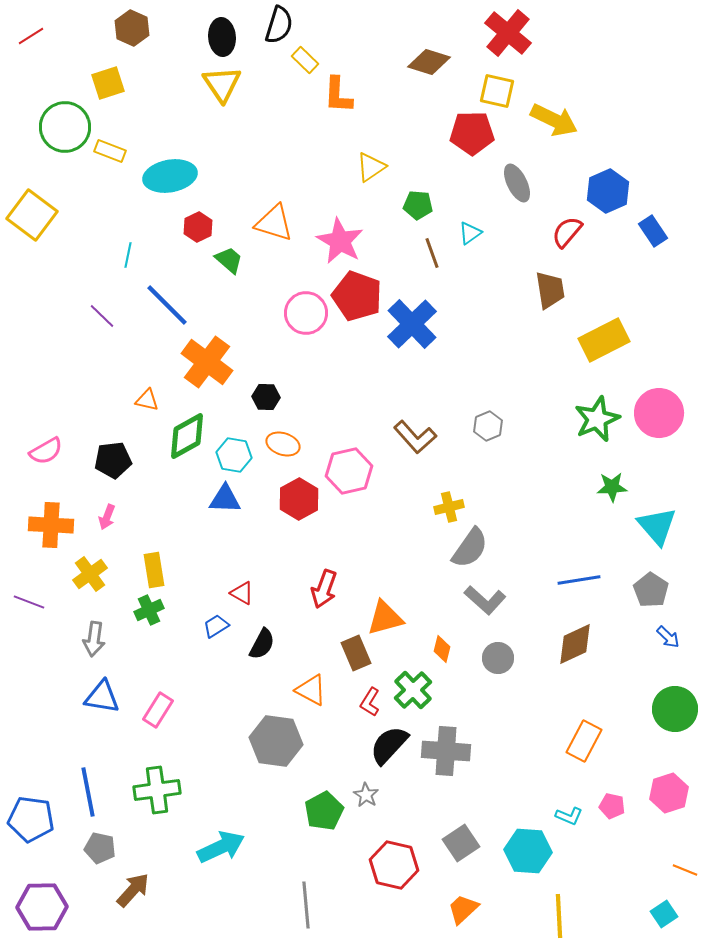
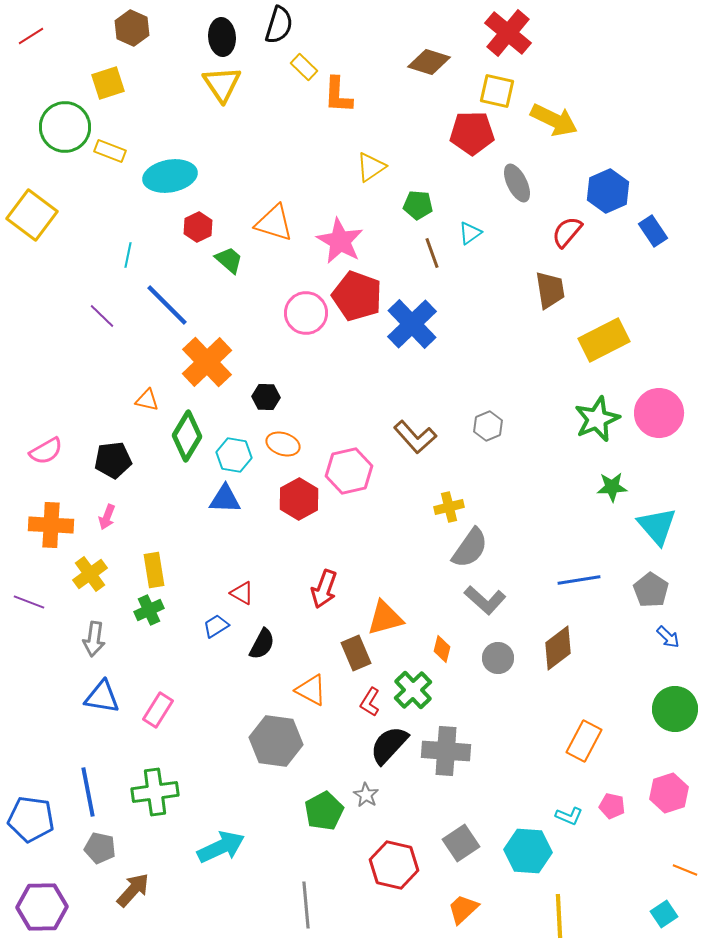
yellow rectangle at (305, 60): moved 1 px left, 7 px down
orange cross at (207, 362): rotated 9 degrees clockwise
green diamond at (187, 436): rotated 30 degrees counterclockwise
brown diamond at (575, 644): moved 17 px left, 4 px down; rotated 12 degrees counterclockwise
green cross at (157, 790): moved 2 px left, 2 px down
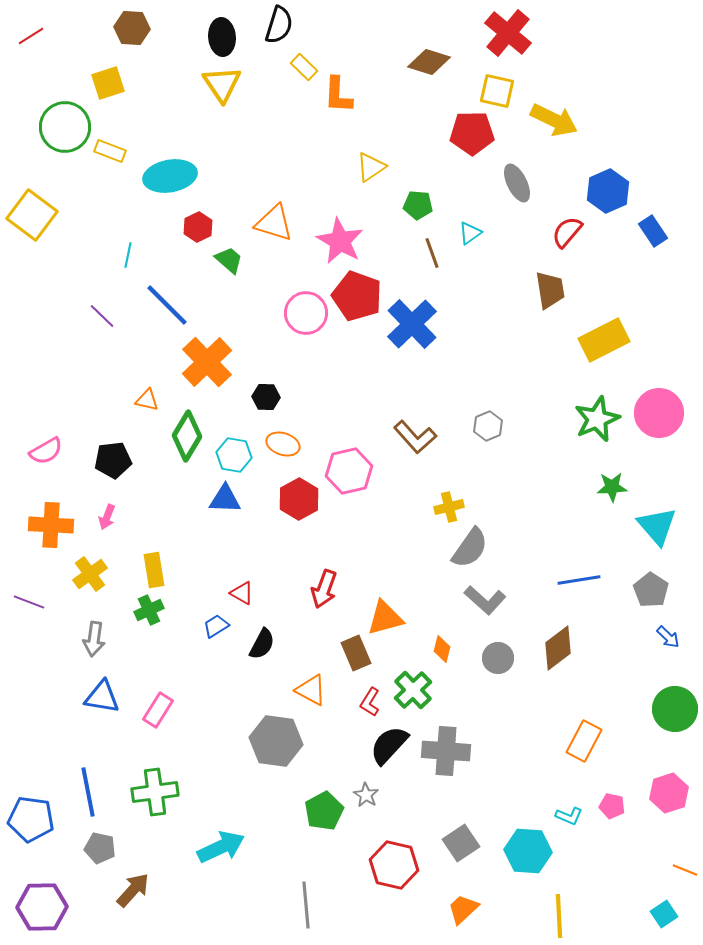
brown hexagon at (132, 28): rotated 20 degrees counterclockwise
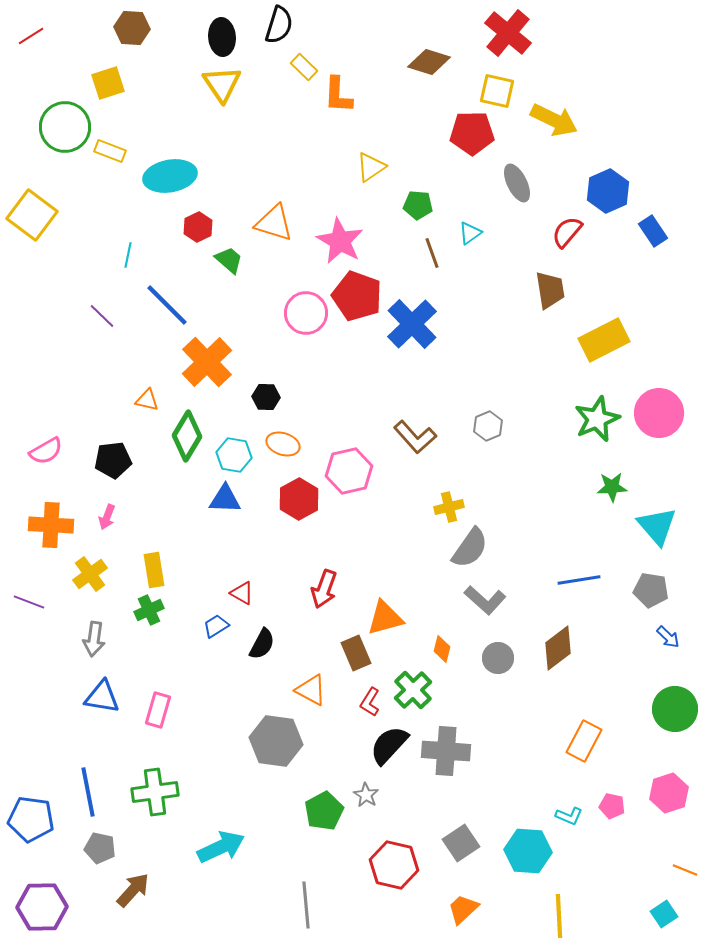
gray pentagon at (651, 590): rotated 24 degrees counterclockwise
pink rectangle at (158, 710): rotated 16 degrees counterclockwise
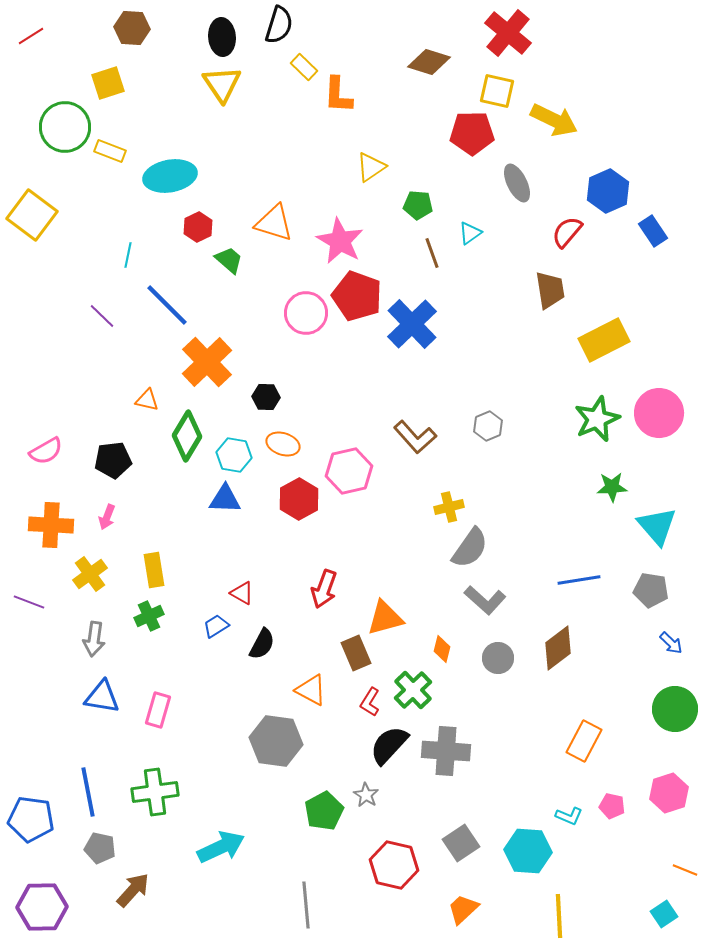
green cross at (149, 610): moved 6 px down
blue arrow at (668, 637): moved 3 px right, 6 px down
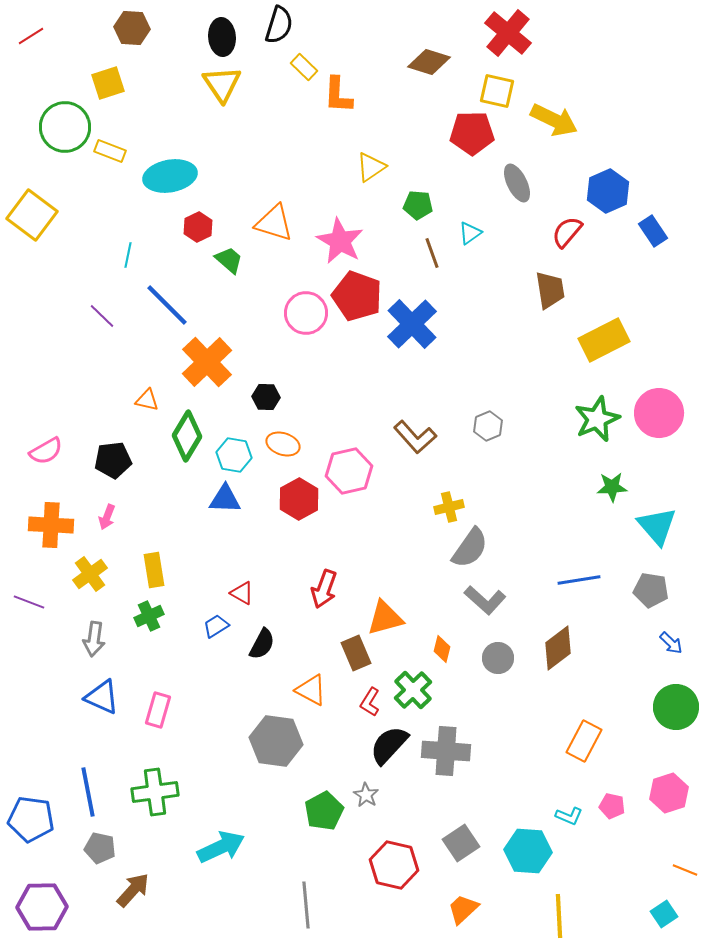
blue triangle at (102, 697): rotated 15 degrees clockwise
green circle at (675, 709): moved 1 px right, 2 px up
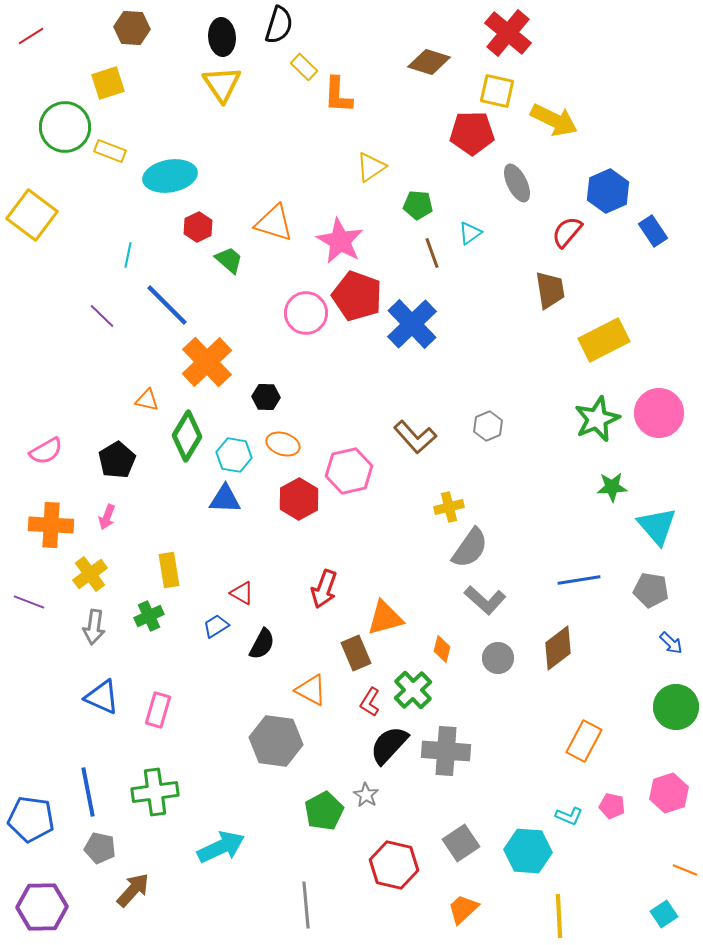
black pentagon at (113, 460): moved 4 px right; rotated 24 degrees counterclockwise
yellow rectangle at (154, 570): moved 15 px right
gray arrow at (94, 639): moved 12 px up
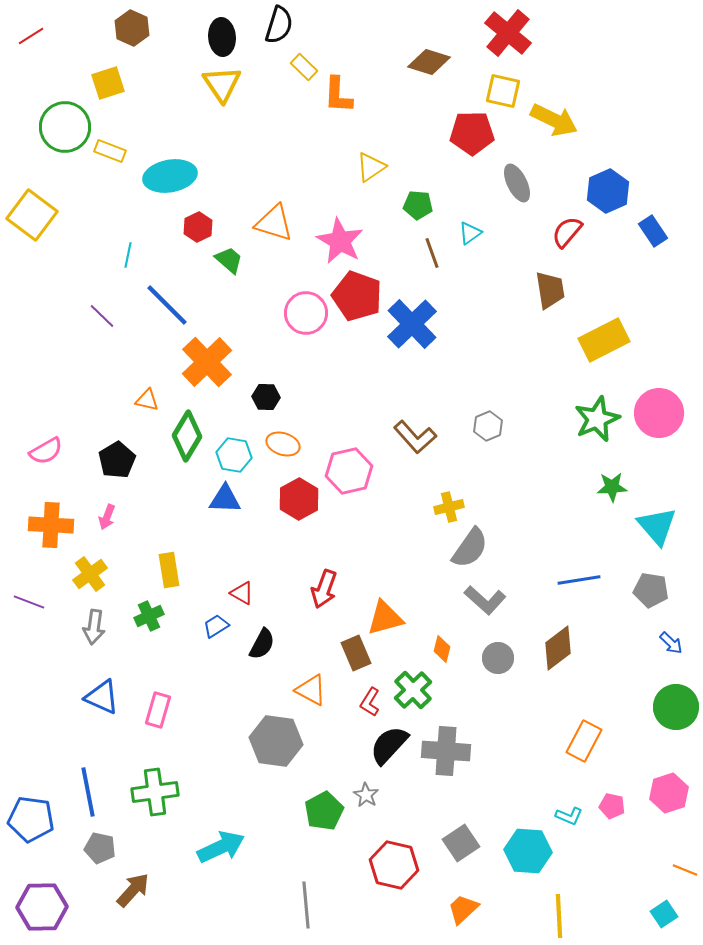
brown hexagon at (132, 28): rotated 20 degrees clockwise
yellow square at (497, 91): moved 6 px right
